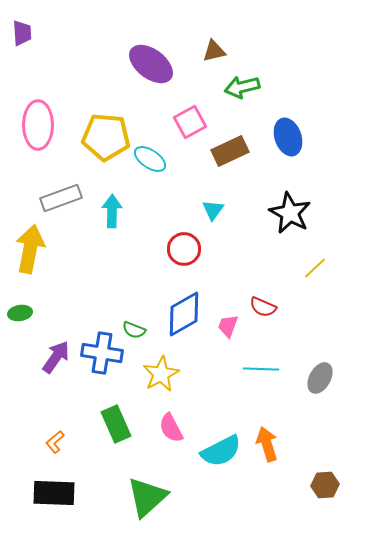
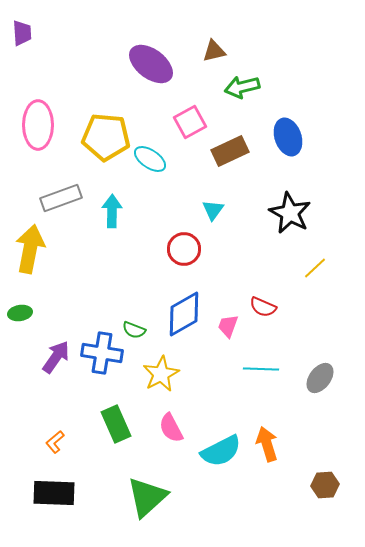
gray ellipse: rotated 8 degrees clockwise
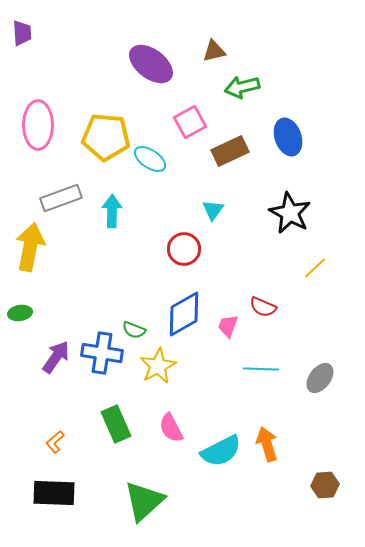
yellow arrow: moved 2 px up
yellow star: moved 3 px left, 8 px up
green triangle: moved 3 px left, 4 px down
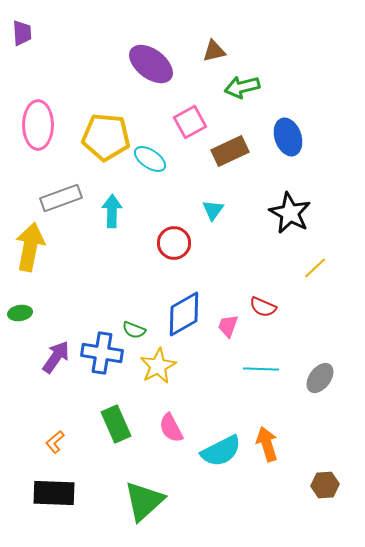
red circle: moved 10 px left, 6 px up
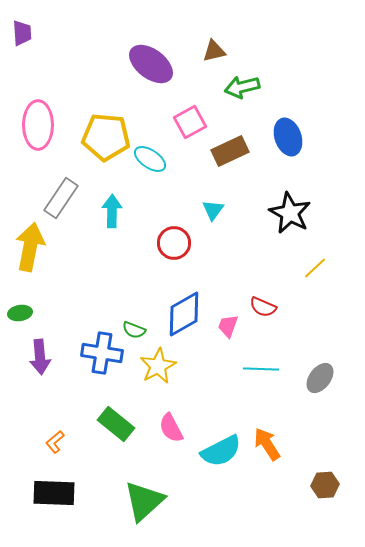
gray rectangle: rotated 36 degrees counterclockwise
purple arrow: moved 16 px left; rotated 140 degrees clockwise
green rectangle: rotated 27 degrees counterclockwise
orange arrow: rotated 16 degrees counterclockwise
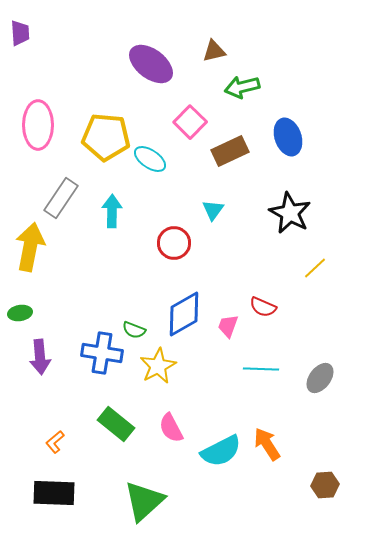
purple trapezoid: moved 2 px left
pink square: rotated 16 degrees counterclockwise
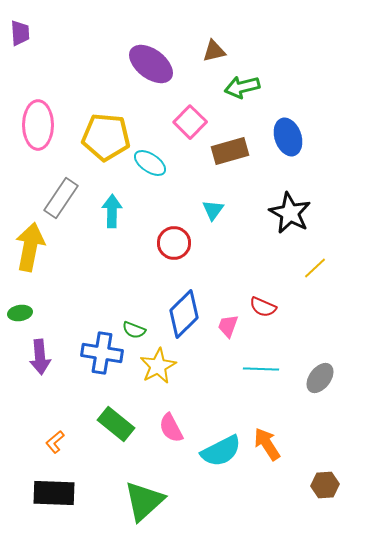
brown rectangle: rotated 9 degrees clockwise
cyan ellipse: moved 4 px down
blue diamond: rotated 15 degrees counterclockwise
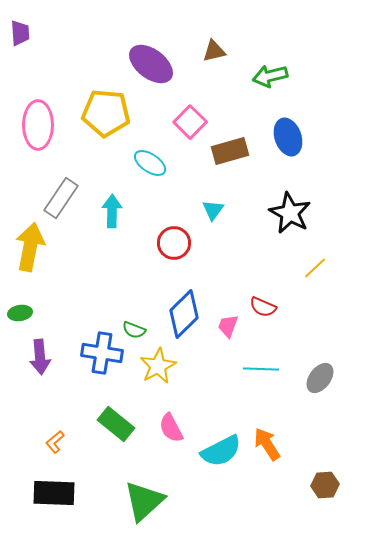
green arrow: moved 28 px right, 11 px up
yellow pentagon: moved 24 px up
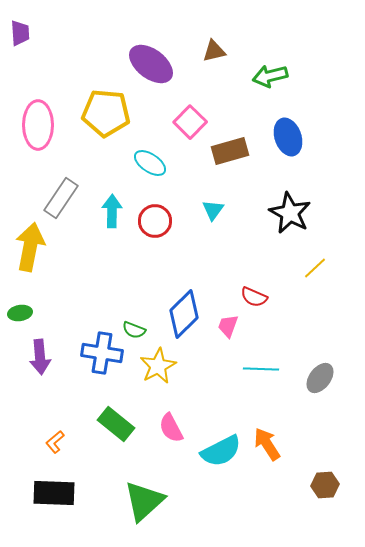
red circle: moved 19 px left, 22 px up
red semicircle: moved 9 px left, 10 px up
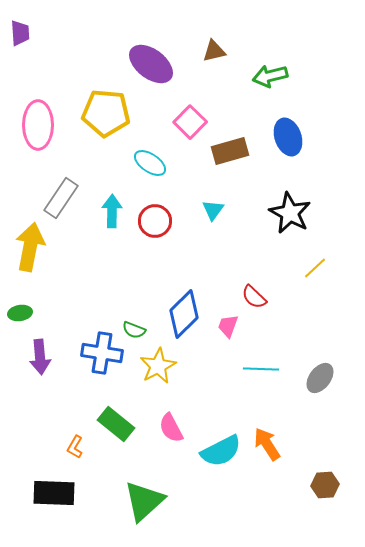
red semicircle: rotated 20 degrees clockwise
orange L-shape: moved 20 px right, 5 px down; rotated 20 degrees counterclockwise
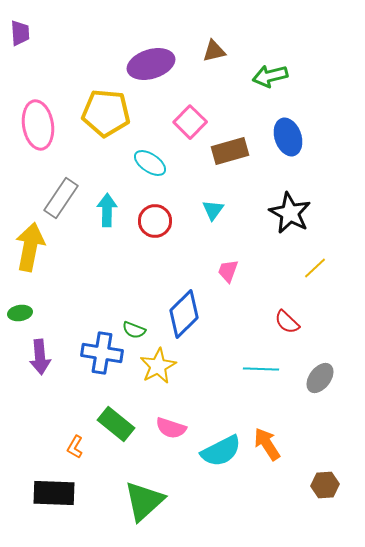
purple ellipse: rotated 54 degrees counterclockwise
pink ellipse: rotated 9 degrees counterclockwise
cyan arrow: moved 5 px left, 1 px up
red semicircle: moved 33 px right, 25 px down
pink trapezoid: moved 55 px up
pink semicircle: rotated 44 degrees counterclockwise
